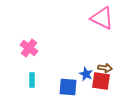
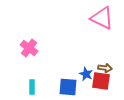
cyan rectangle: moved 7 px down
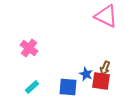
pink triangle: moved 4 px right, 2 px up
brown arrow: rotated 104 degrees clockwise
cyan rectangle: rotated 48 degrees clockwise
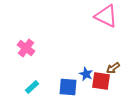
pink cross: moved 3 px left
brown arrow: moved 8 px right; rotated 32 degrees clockwise
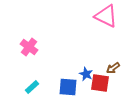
pink cross: moved 3 px right, 1 px up
red square: moved 1 px left, 2 px down
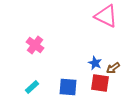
pink cross: moved 6 px right, 2 px up
blue star: moved 9 px right, 11 px up
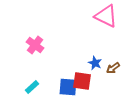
red square: moved 18 px left, 2 px up
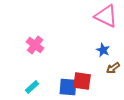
blue star: moved 8 px right, 13 px up
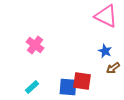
blue star: moved 2 px right, 1 px down
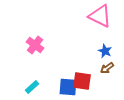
pink triangle: moved 6 px left
brown arrow: moved 6 px left
